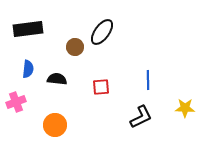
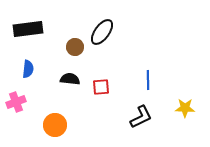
black semicircle: moved 13 px right
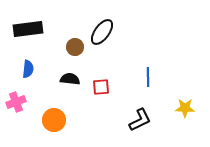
blue line: moved 3 px up
black L-shape: moved 1 px left, 3 px down
orange circle: moved 1 px left, 5 px up
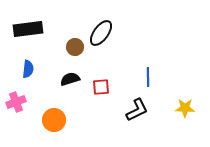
black ellipse: moved 1 px left, 1 px down
black semicircle: rotated 24 degrees counterclockwise
black L-shape: moved 3 px left, 10 px up
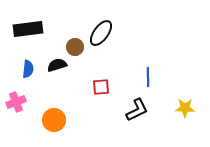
black semicircle: moved 13 px left, 14 px up
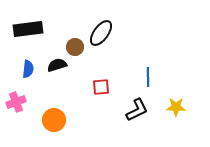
yellow star: moved 9 px left, 1 px up
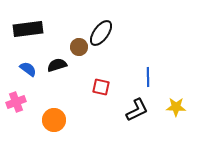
brown circle: moved 4 px right
blue semicircle: rotated 60 degrees counterclockwise
red square: rotated 18 degrees clockwise
